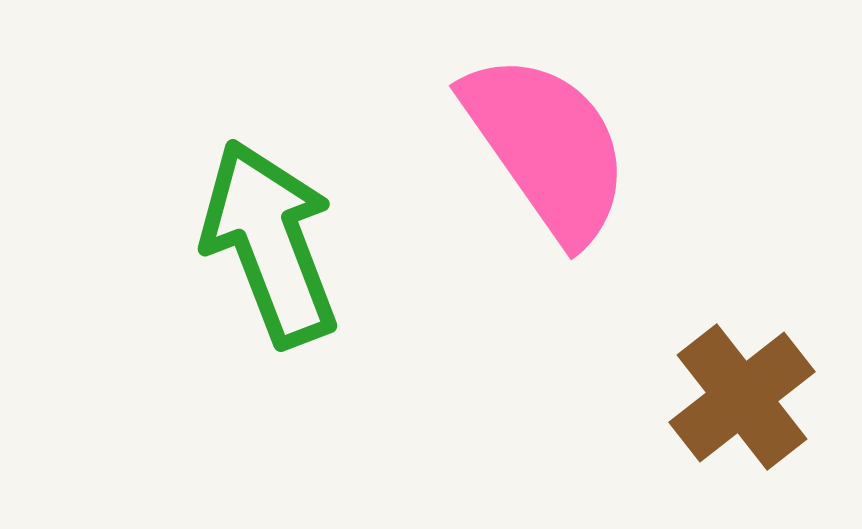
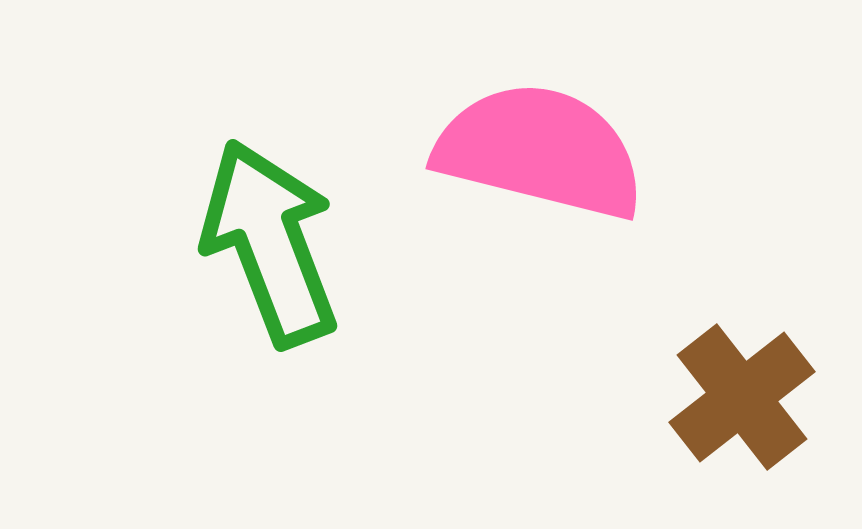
pink semicircle: moved 7 px left, 4 px down; rotated 41 degrees counterclockwise
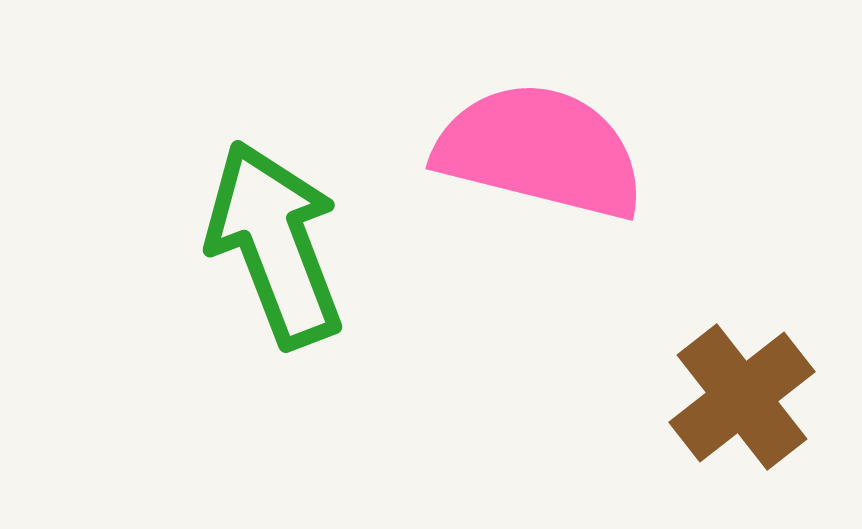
green arrow: moved 5 px right, 1 px down
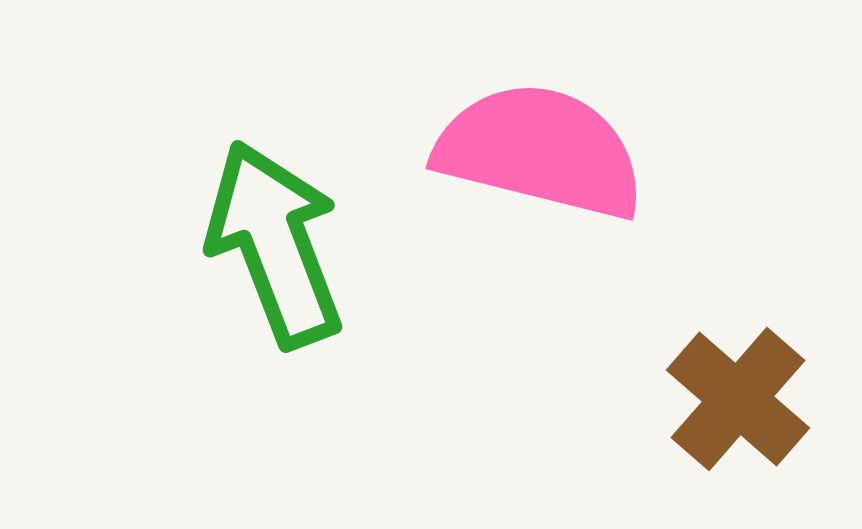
brown cross: moved 4 px left, 2 px down; rotated 11 degrees counterclockwise
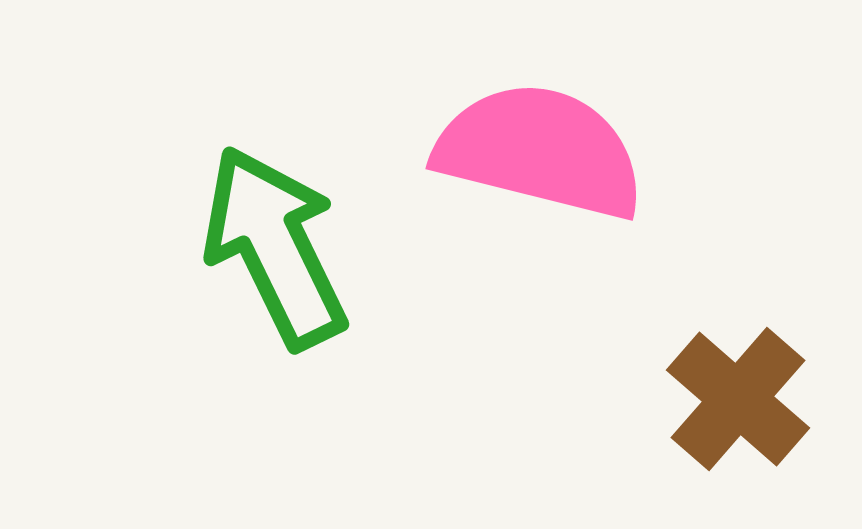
green arrow: moved 3 px down; rotated 5 degrees counterclockwise
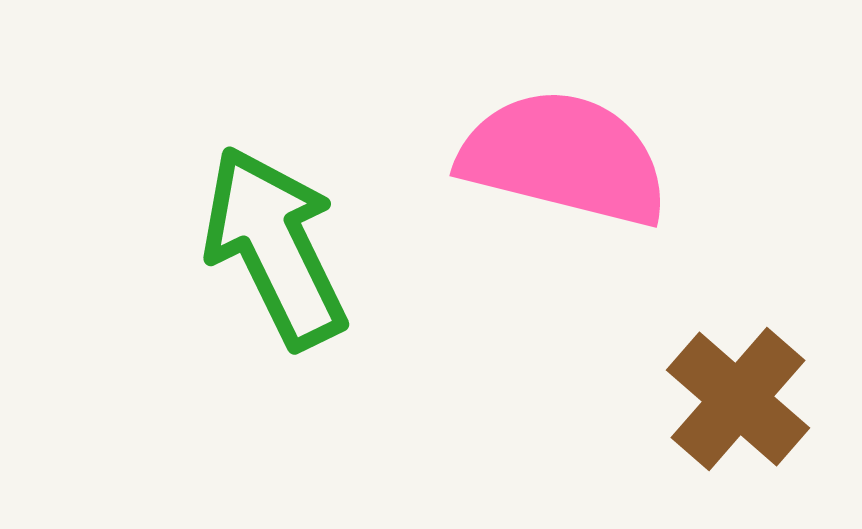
pink semicircle: moved 24 px right, 7 px down
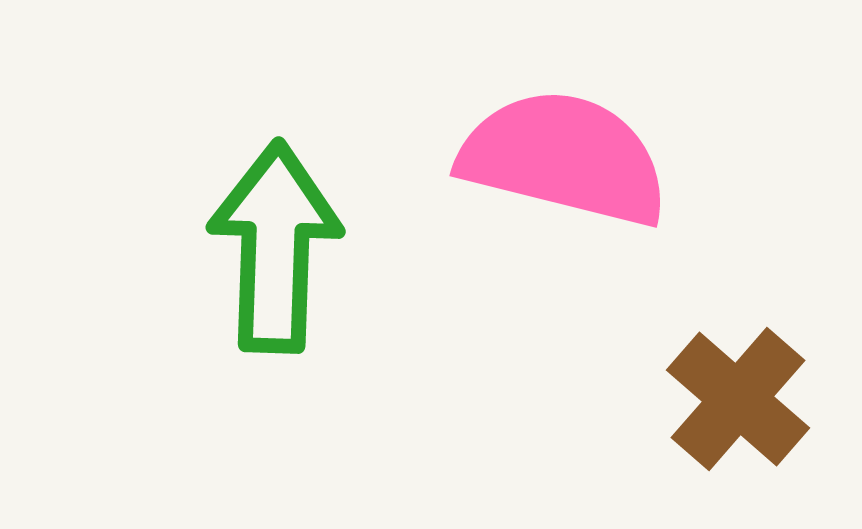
green arrow: rotated 28 degrees clockwise
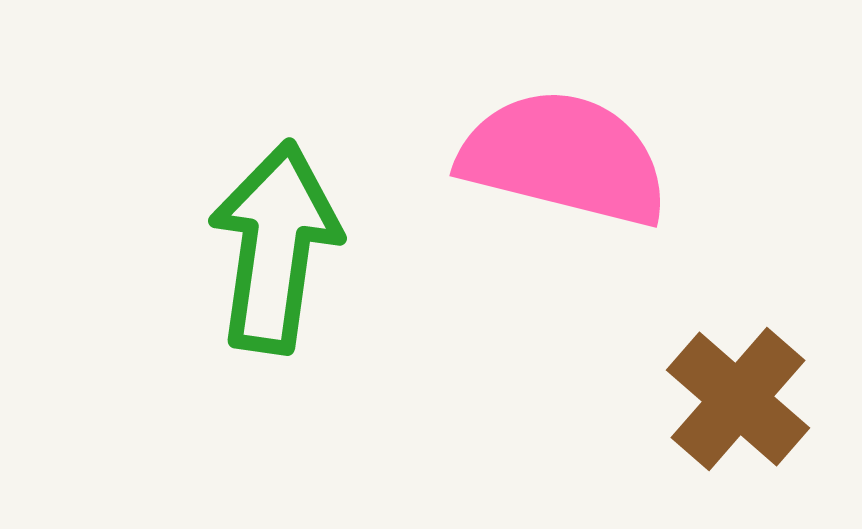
green arrow: rotated 6 degrees clockwise
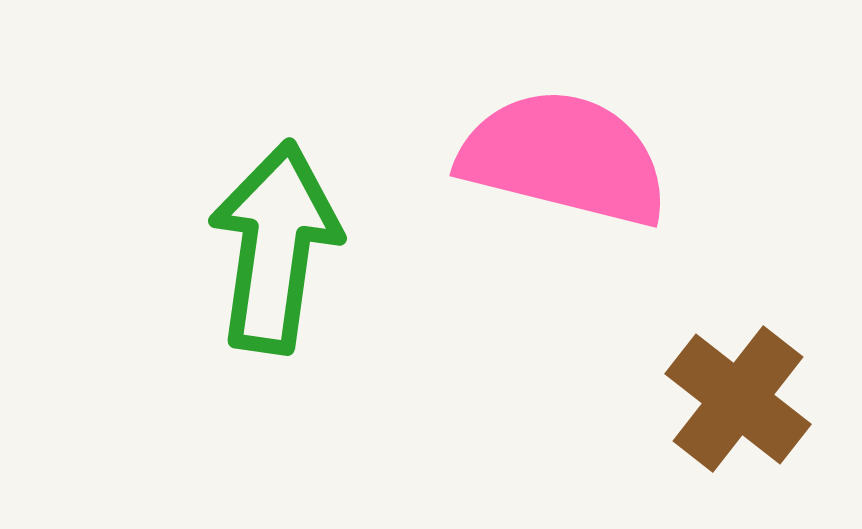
brown cross: rotated 3 degrees counterclockwise
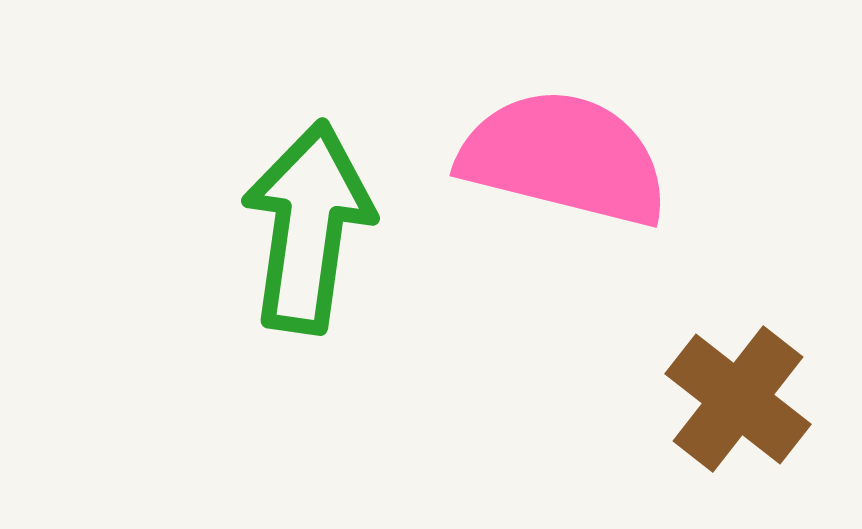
green arrow: moved 33 px right, 20 px up
